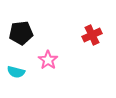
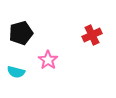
black pentagon: rotated 10 degrees counterclockwise
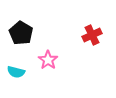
black pentagon: rotated 25 degrees counterclockwise
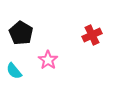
cyan semicircle: moved 2 px left, 1 px up; rotated 36 degrees clockwise
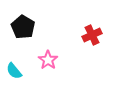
black pentagon: moved 2 px right, 6 px up
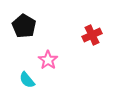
black pentagon: moved 1 px right, 1 px up
cyan semicircle: moved 13 px right, 9 px down
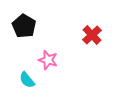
red cross: rotated 18 degrees counterclockwise
pink star: rotated 18 degrees counterclockwise
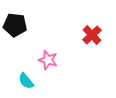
black pentagon: moved 9 px left, 1 px up; rotated 25 degrees counterclockwise
cyan semicircle: moved 1 px left, 1 px down
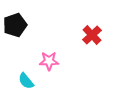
black pentagon: rotated 25 degrees counterclockwise
pink star: moved 1 px right, 1 px down; rotated 18 degrees counterclockwise
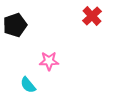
red cross: moved 19 px up
cyan semicircle: moved 2 px right, 4 px down
